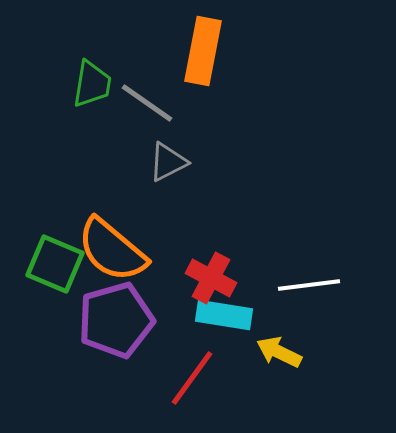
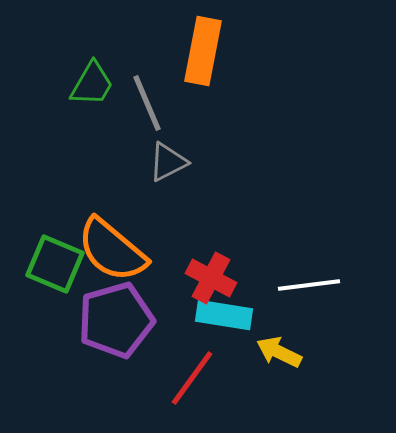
green trapezoid: rotated 21 degrees clockwise
gray line: rotated 32 degrees clockwise
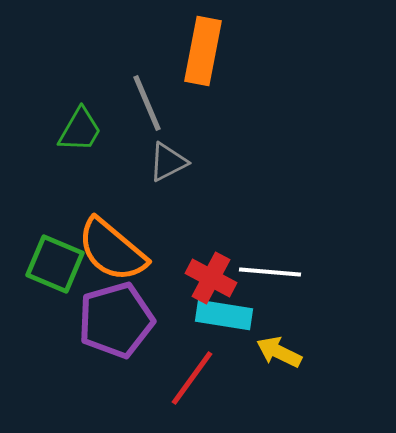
green trapezoid: moved 12 px left, 46 px down
white line: moved 39 px left, 13 px up; rotated 12 degrees clockwise
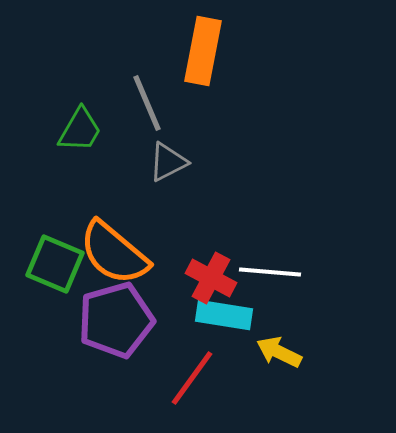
orange semicircle: moved 2 px right, 3 px down
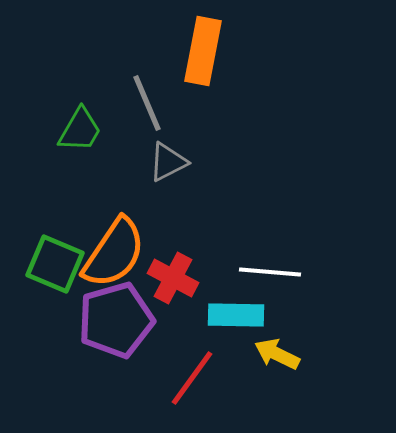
orange semicircle: rotated 96 degrees counterclockwise
red cross: moved 38 px left
cyan rectangle: moved 12 px right; rotated 8 degrees counterclockwise
yellow arrow: moved 2 px left, 2 px down
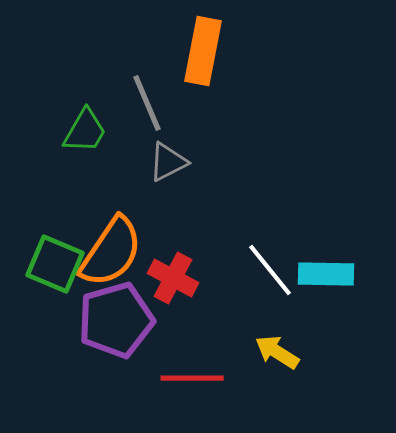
green trapezoid: moved 5 px right, 1 px down
orange semicircle: moved 3 px left, 1 px up
white line: moved 2 px up; rotated 46 degrees clockwise
cyan rectangle: moved 90 px right, 41 px up
yellow arrow: moved 2 px up; rotated 6 degrees clockwise
red line: rotated 54 degrees clockwise
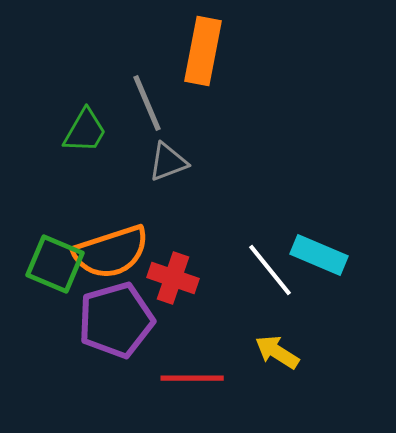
gray triangle: rotated 6 degrees clockwise
orange semicircle: rotated 38 degrees clockwise
cyan rectangle: moved 7 px left, 19 px up; rotated 22 degrees clockwise
red cross: rotated 9 degrees counterclockwise
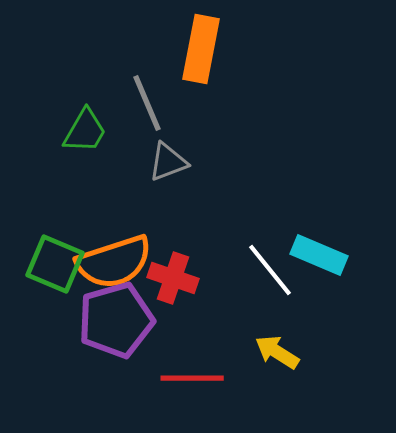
orange rectangle: moved 2 px left, 2 px up
orange semicircle: moved 3 px right, 10 px down
